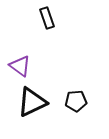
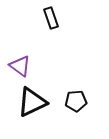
black rectangle: moved 4 px right
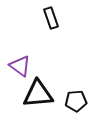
black triangle: moved 6 px right, 8 px up; rotated 20 degrees clockwise
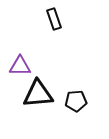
black rectangle: moved 3 px right, 1 px down
purple triangle: rotated 35 degrees counterclockwise
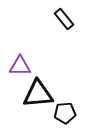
black rectangle: moved 10 px right; rotated 20 degrees counterclockwise
black pentagon: moved 11 px left, 12 px down
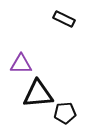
black rectangle: rotated 25 degrees counterclockwise
purple triangle: moved 1 px right, 2 px up
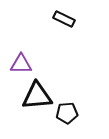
black triangle: moved 1 px left, 2 px down
black pentagon: moved 2 px right
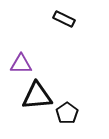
black pentagon: rotated 30 degrees counterclockwise
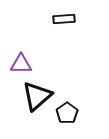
black rectangle: rotated 30 degrees counterclockwise
black triangle: rotated 36 degrees counterclockwise
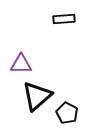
black pentagon: rotated 10 degrees counterclockwise
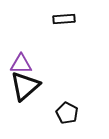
black triangle: moved 12 px left, 10 px up
